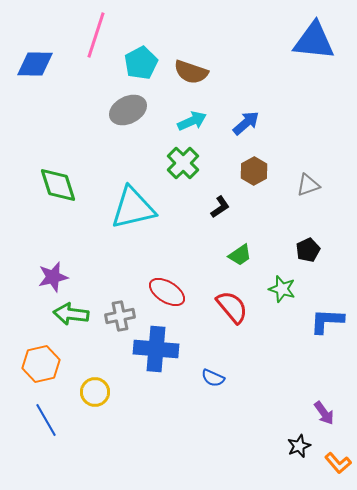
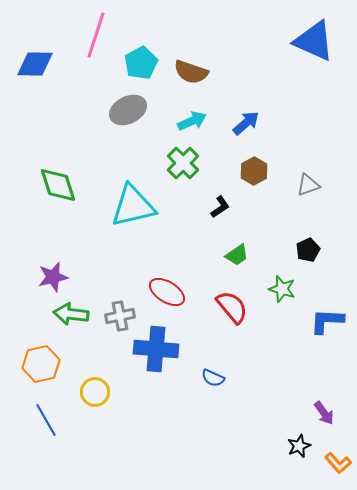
blue triangle: rotated 18 degrees clockwise
cyan triangle: moved 2 px up
green trapezoid: moved 3 px left
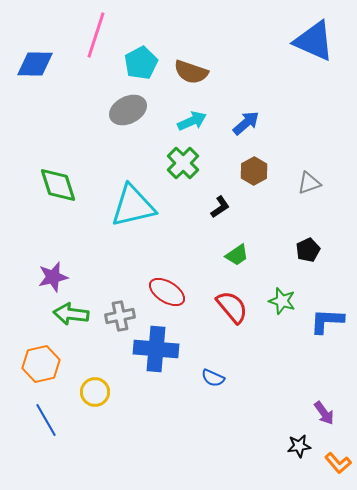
gray triangle: moved 1 px right, 2 px up
green star: moved 12 px down
black star: rotated 15 degrees clockwise
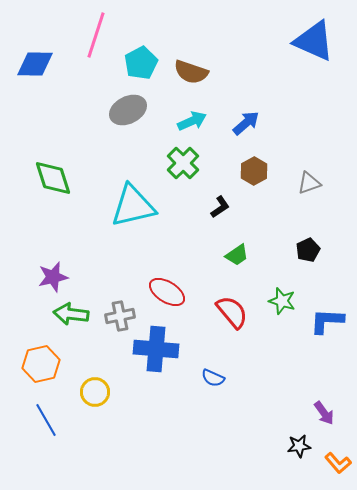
green diamond: moved 5 px left, 7 px up
red semicircle: moved 5 px down
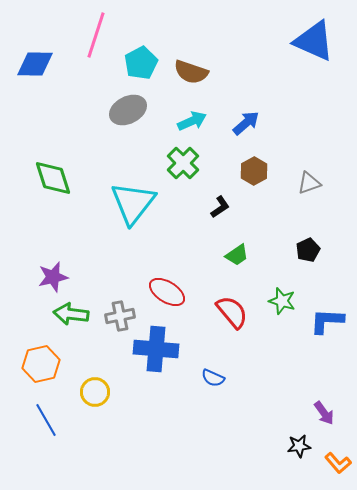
cyan triangle: moved 3 px up; rotated 39 degrees counterclockwise
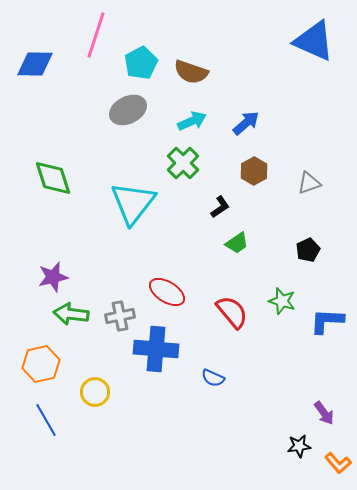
green trapezoid: moved 12 px up
